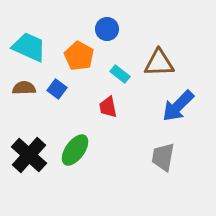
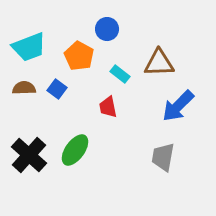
cyan trapezoid: rotated 135 degrees clockwise
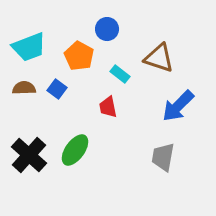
brown triangle: moved 5 px up; rotated 20 degrees clockwise
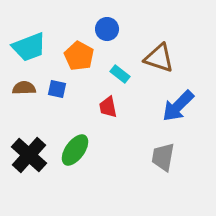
blue square: rotated 24 degrees counterclockwise
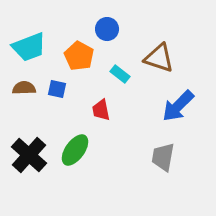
red trapezoid: moved 7 px left, 3 px down
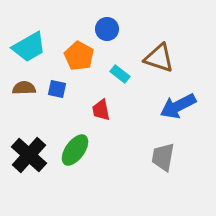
cyan trapezoid: rotated 9 degrees counterclockwise
blue arrow: rotated 18 degrees clockwise
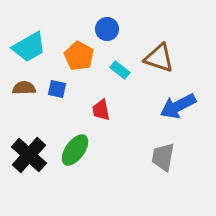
cyan rectangle: moved 4 px up
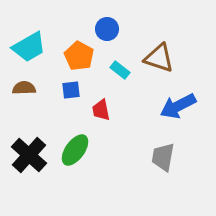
blue square: moved 14 px right, 1 px down; rotated 18 degrees counterclockwise
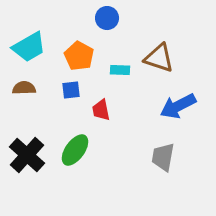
blue circle: moved 11 px up
cyan rectangle: rotated 36 degrees counterclockwise
black cross: moved 2 px left
